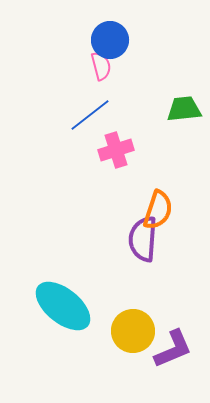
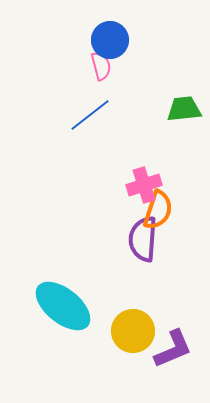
pink cross: moved 28 px right, 35 px down
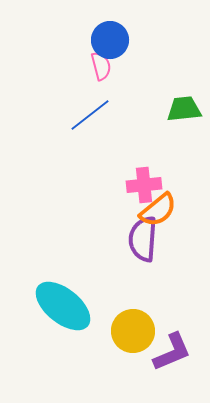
pink cross: rotated 12 degrees clockwise
orange semicircle: rotated 33 degrees clockwise
purple L-shape: moved 1 px left, 3 px down
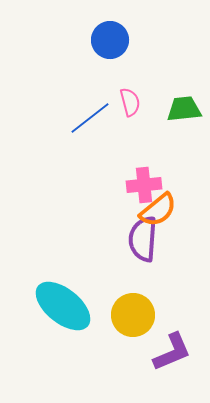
pink semicircle: moved 29 px right, 36 px down
blue line: moved 3 px down
yellow circle: moved 16 px up
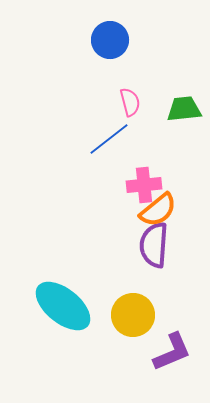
blue line: moved 19 px right, 21 px down
purple semicircle: moved 11 px right, 6 px down
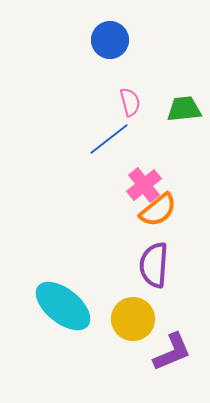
pink cross: rotated 32 degrees counterclockwise
purple semicircle: moved 20 px down
yellow circle: moved 4 px down
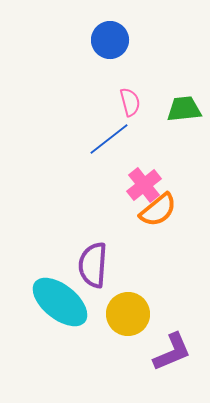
purple semicircle: moved 61 px left
cyan ellipse: moved 3 px left, 4 px up
yellow circle: moved 5 px left, 5 px up
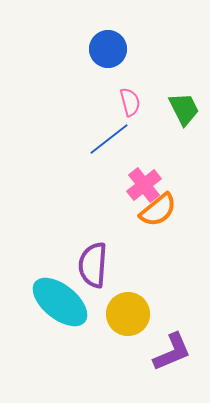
blue circle: moved 2 px left, 9 px down
green trapezoid: rotated 69 degrees clockwise
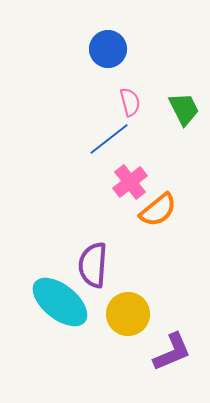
pink cross: moved 14 px left, 3 px up
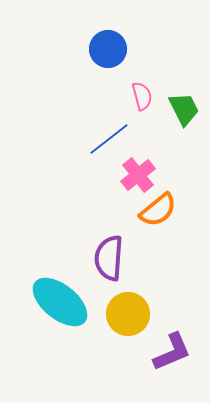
pink semicircle: moved 12 px right, 6 px up
pink cross: moved 8 px right, 7 px up
purple semicircle: moved 16 px right, 7 px up
